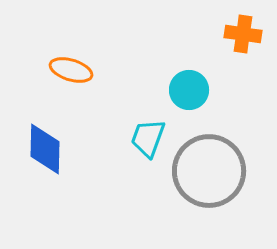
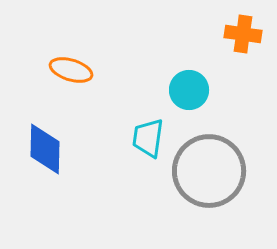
cyan trapezoid: rotated 12 degrees counterclockwise
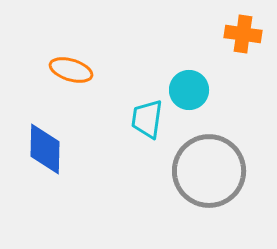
cyan trapezoid: moved 1 px left, 19 px up
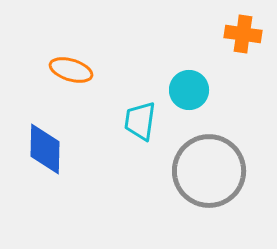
cyan trapezoid: moved 7 px left, 2 px down
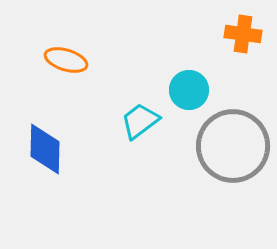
orange ellipse: moved 5 px left, 10 px up
cyan trapezoid: rotated 45 degrees clockwise
gray circle: moved 24 px right, 25 px up
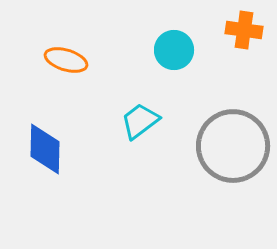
orange cross: moved 1 px right, 4 px up
cyan circle: moved 15 px left, 40 px up
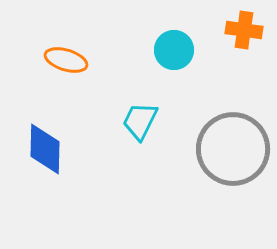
cyan trapezoid: rotated 27 degrees counterclockwise
gray circle: moved 3 px down
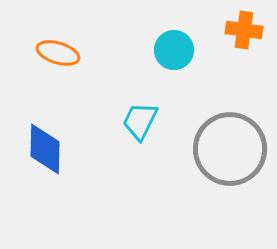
orange ellipse: moved 8 px left, 7 px up
gray circle: moved 3 px left
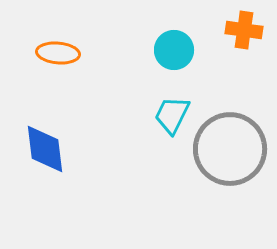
orange ellipse: rotated 12 degrees counterclockwise
cyan trapezoid: moved 32 px right, 6 px up
blue diamond: rotated 8 degrees counterclockwise
